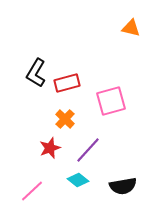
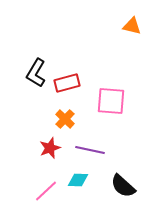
orange triangle: moved 1 px right, 2 px up
pink square: rotated 20 degrees clockwise
purple line: moved 2 px right; rotated 60 degrees clockwise
cyan diamond: rotated 35 degrees counterclockwise
black semicircle: rotated 52 degrees clockwise
pink line: moved 14 px right
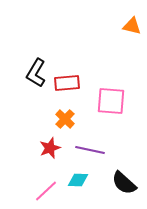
red rectangle: rotated 10 degrees clockwise
black semicircle: moved 1 px right, 3 px up
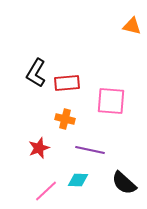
orange cross: rotated 30 degrees counterclockwise
red star: moved 11 px left
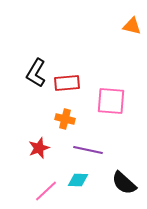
purple line: moved 2 px left
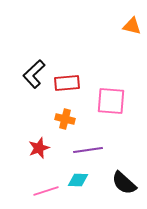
black L-shape: moved 2 px left, 1 px down; rotated 16 degrees clockwise
purple line: rotated 20 degrees counterclockwise
pink line: rotated 25 degrees clockwise
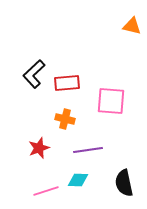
black semicircle: rotated 36 degrees clockwise
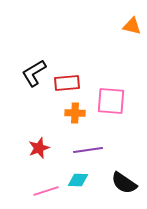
black L-shape: moved 1 px up; rotated 12 degrees clockwise
orange cross: moved 10 px right, 6 px up; rotated 12 degrees counterclockwise
black semicircle: rotated 44 degrees counterclockwise
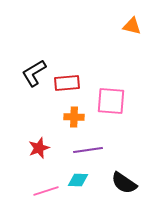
orange cross: moved 1 px left, 4 px down
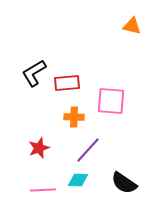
purple line: rotated 40 degrees counterclockwise
pink line: moved 3 px left, 1 px up; rotated 15 degrees clockwise
